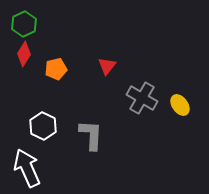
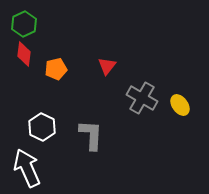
red diamond: rotated 25 degrees counterclockwise
white hexagon: moved 1 px left, 1 px down
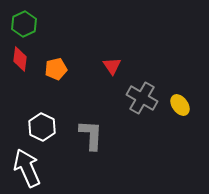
red diamond: moved 4 px left, 5 px down
red triangle: moved 5 px right; rotated 12 degrees counterclockwise
